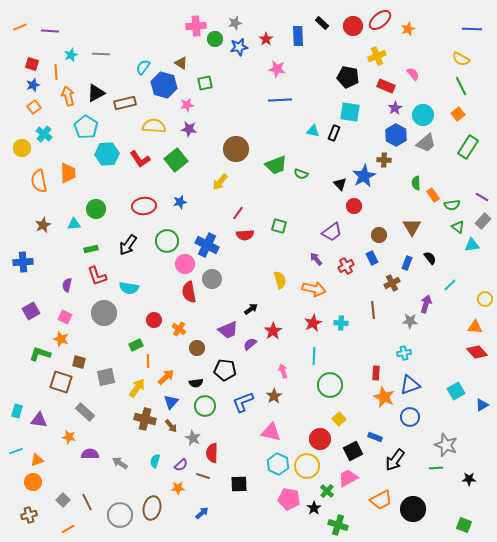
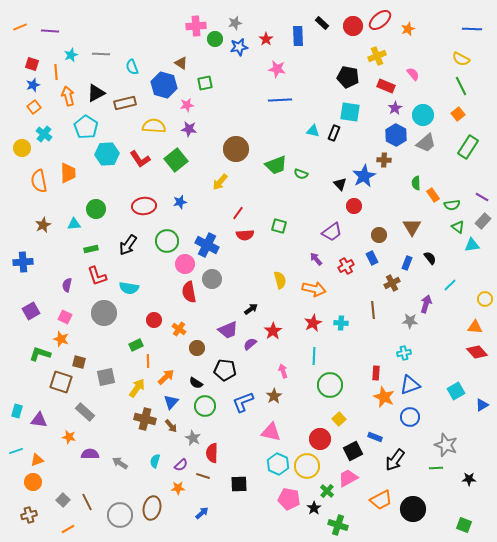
cyan semicircle at (143, 67): moved 11 px left; rotated 56 degrees counterclockwise
black semicircle at (196, 383): rotated 40 degrees clockwise
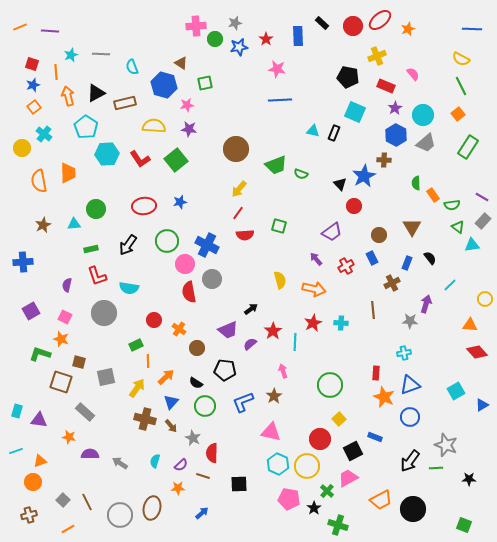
cyan square at (350, 112): moved 5 px right; rotated 15 degrees clockwise
yellow arrow at (220, 182): moved 19 px right, 7 px down
orange triangle at (475, 327): moved 5 px left, 2 px up
cyan line at (314, 356): moved 19 px left, 14 px up
orange triangle at (37, 460): moved 3 px right, 1 px down
black arrow at (395, 460): moved 15 px right, 1 px down
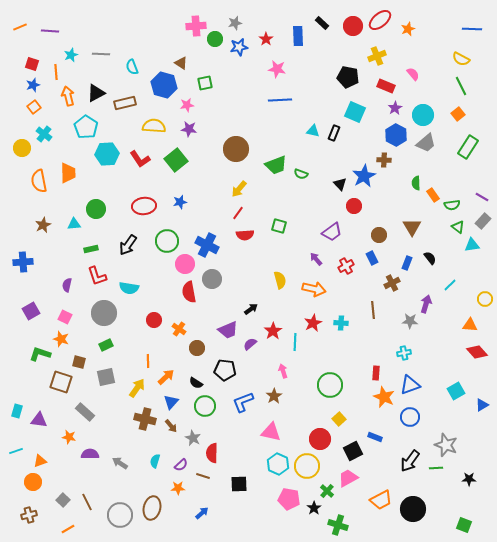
green rectangle at (136, 345): moved 30 px left
